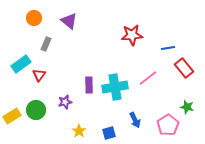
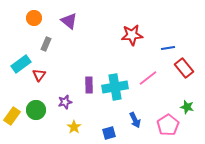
yellow rectangle: rotated 24 degrees counterclockwise
yellow star: moved 5 px left, 4 px up
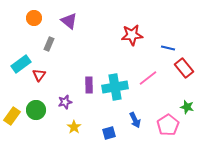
gray rectangle: moved 3 px right
blue line: rotated 24 degrees clockwise
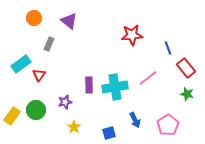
blue line: rotated 56 degrees clockwise
red rectangle: moved 2 px right
green star: moved 13 px up
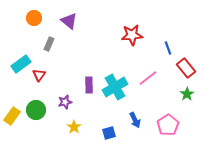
cyan cross: rotated 20 degrees counterclockwise
green star: rotated 24 degrees clockwise
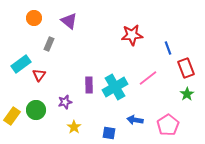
red rectangle: rotated 18 degrees clockwise
blue arrow: rotated 126 degrees clockwise
blue square: rotated 24 degrees clockwise
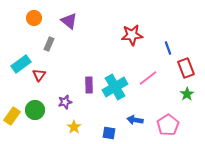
green circle: moved 1 px left
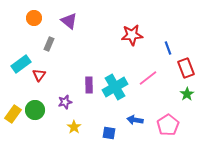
yellow rectangle: moved 1 px right, 2 px up
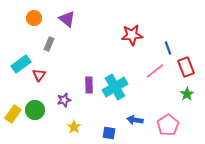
purple triangle: moved 2 px left, 2 px up
red rectangle: moved 1 px up
pink line: moved 7 px right, 7 px up
purple star: moved 1 px left, 2 px up
